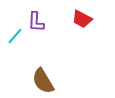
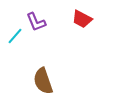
purple L-shape: rotated 25 degrees counterclockwise
brown semicircle: rotated 12 degrees clockwise
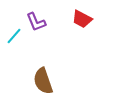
cyan line: moved 1 px left
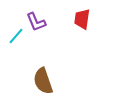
red trapezoid: rotated 70 degrees clockwise
cyan line: moved 2 px right
